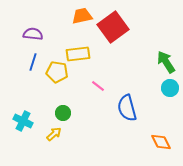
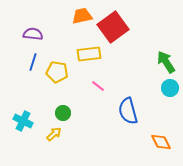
yellow rectangle: moved 11 px right
blue semicircle: moved 1 px right, 3 px down
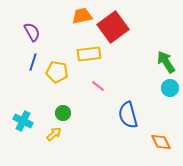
purple semicircle: moved 1 px left, 2 px up; rotated 54 degrees clockwise
blue semicircle: moved 4 px down
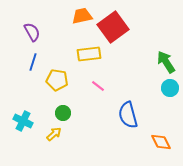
yellow pentagon: moved 8 px down
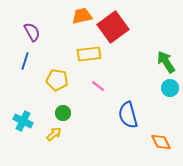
blue line: moved 8 px left, 1 px up
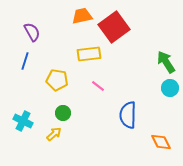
red square: moved 1 px right
blue semicircle: rotated 16 degrees clockwise
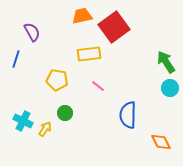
blue line: moved 9 px left, 2 px up
green circle: moved 2 px right
yellow arrow: moved 9 px left, 5 px up; rotated 14 degrees counterclockwise
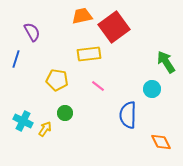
cyan circle: moved 18 px left, 1 px down
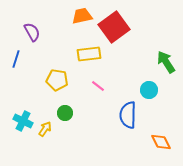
cyan circle: moved 3 px left, 1 px down
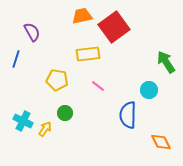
yellow rectangle: moved 1 px left
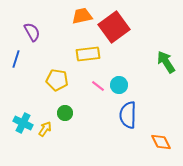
cyan circle: moved 30 px left, 5 px up
cyan cross: moved 2 px down
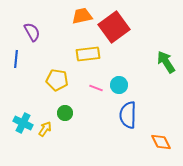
blue line: rotated 12 degrees counterclockwise
pink line: moved 2 px left, 2 px down; rotated 16 degrees counterclockwise
